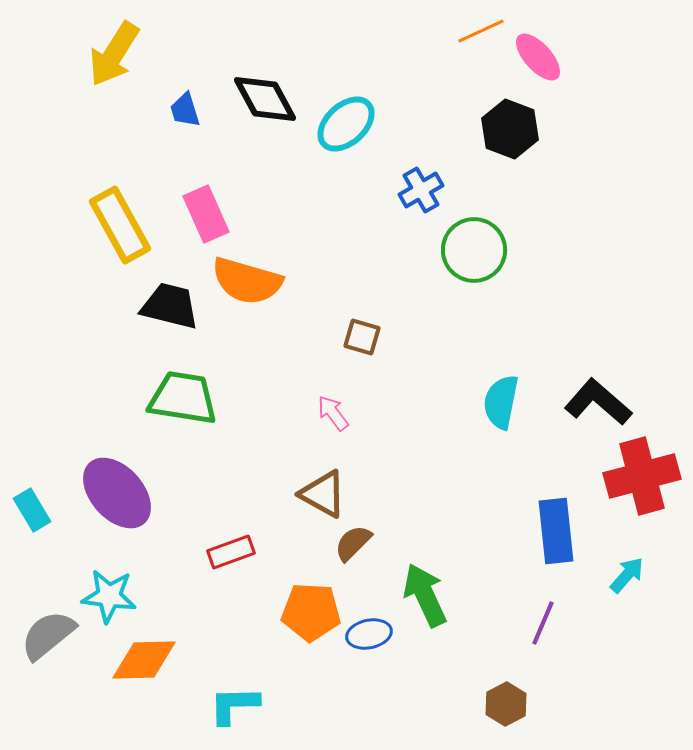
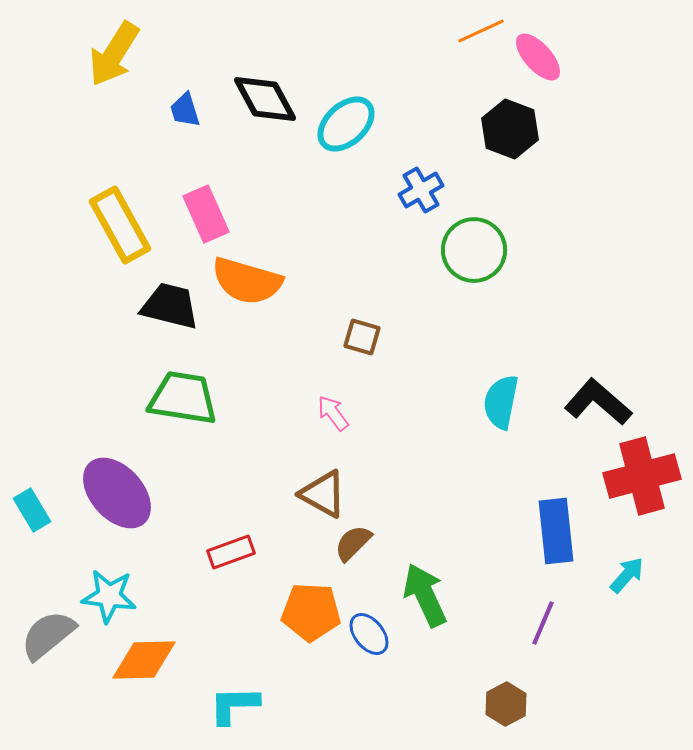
blue ellipse: rotated 63 degrees clockwise
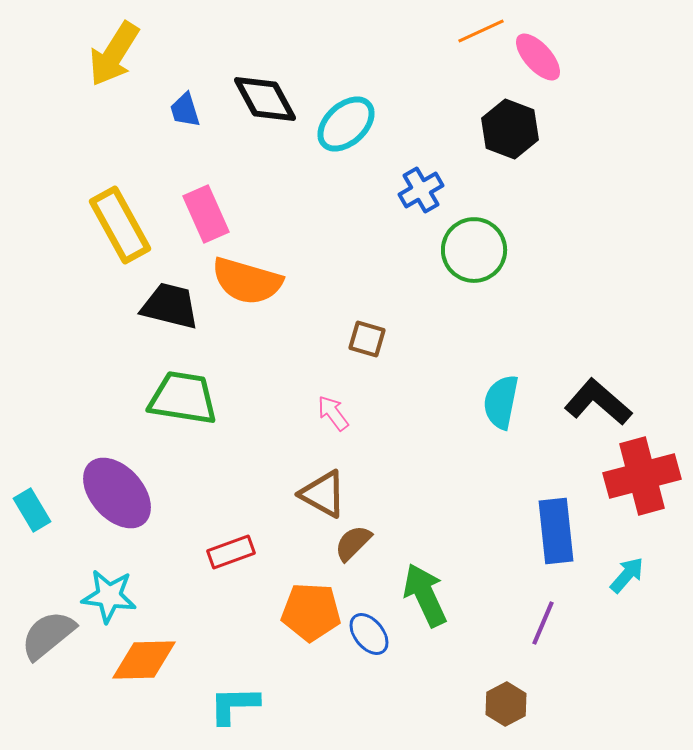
brown square: moved 5 px right, 2 px down
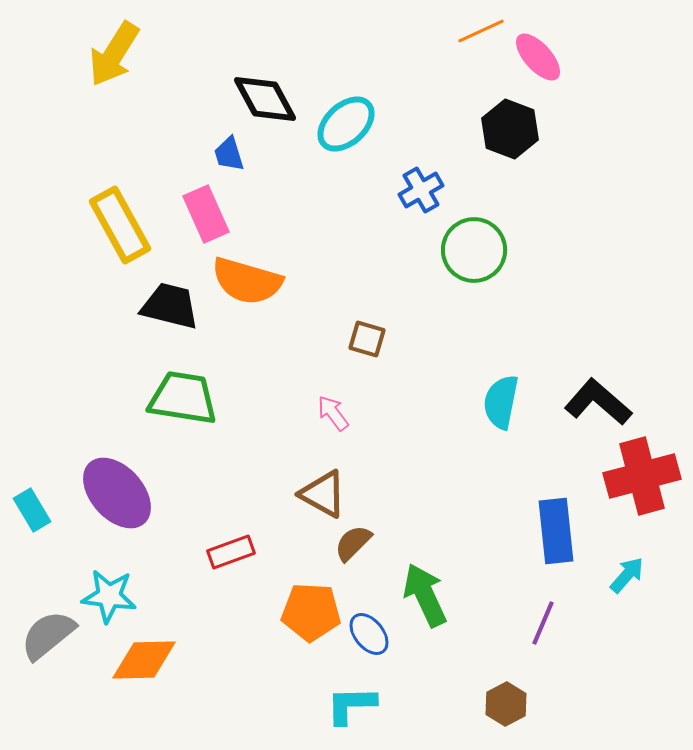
blue trapezoid: moved 44 px right, 44 px down
cyan L-shape: moved 117 px right
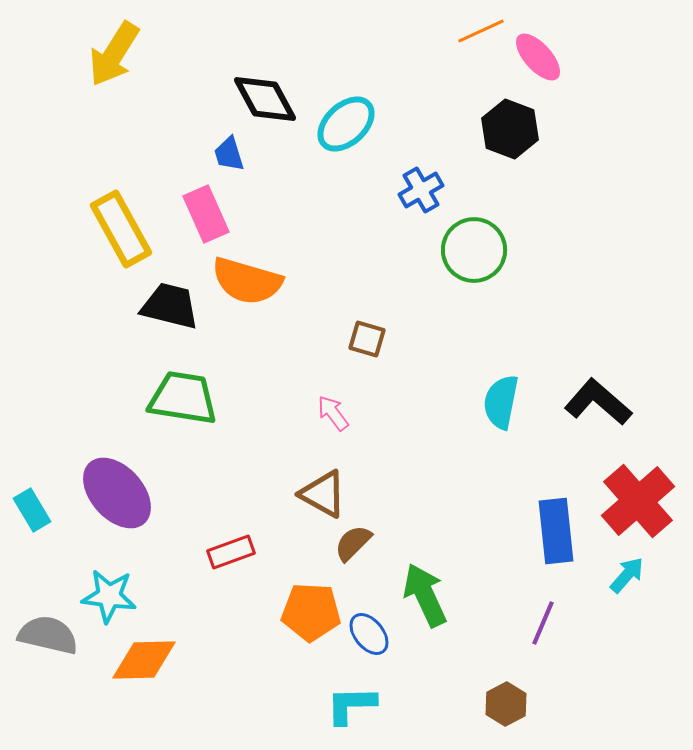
yellow rectangle: moved 1 px right, 4 px down
red cross: moved 4 px left, 25 px down; rotated 26 degrees counterclockwise
gray semicircle: rotated 52 degrees clockwise
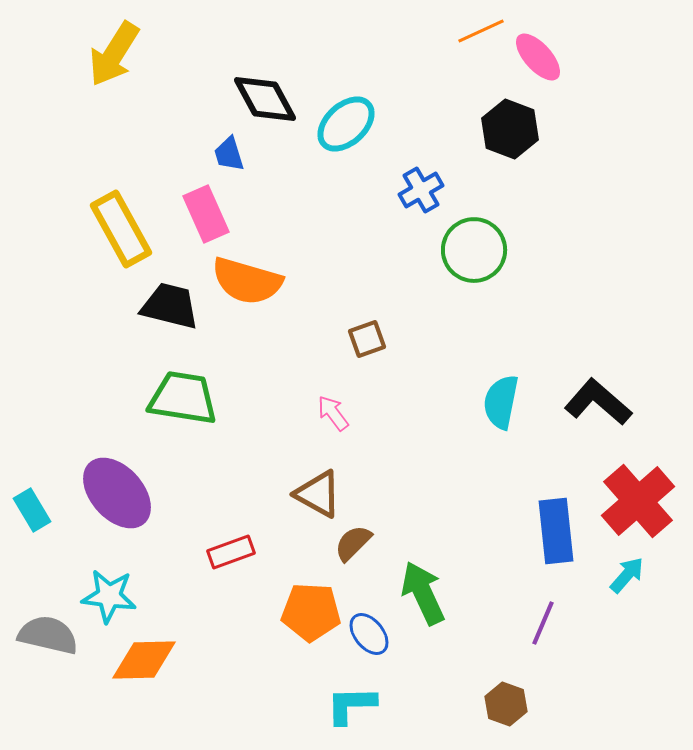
brown square: rotated 36 degrees counterclockwise
brown triangle: moved 5 px left
green arrow: moved 2 px left, 2 px up
brown hexagon: rotated 12 degrees counterclockwise
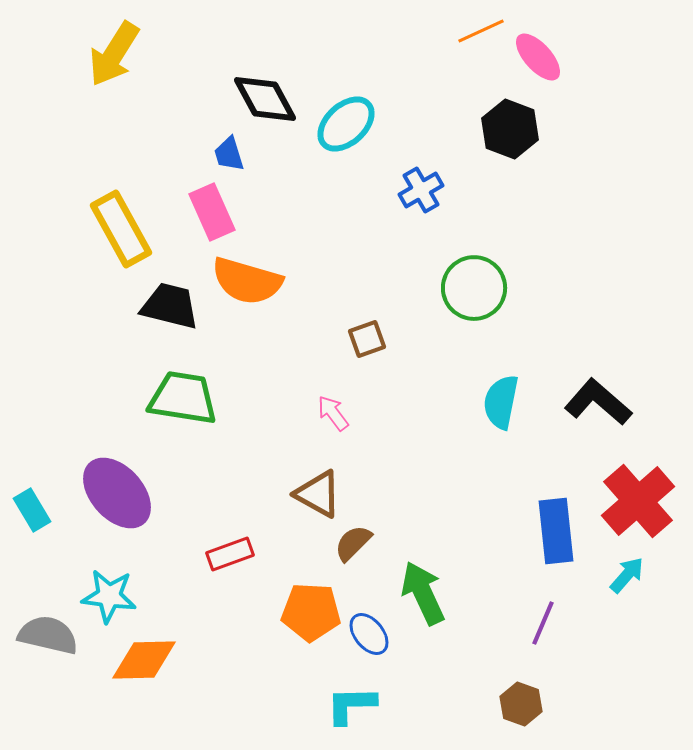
pink rectangle: moved 6 px right, 2 px up
green circle: moved 38 px down
red rectangle: moved 1 px left, 2 px down
brown hexagon: moved 15 px right
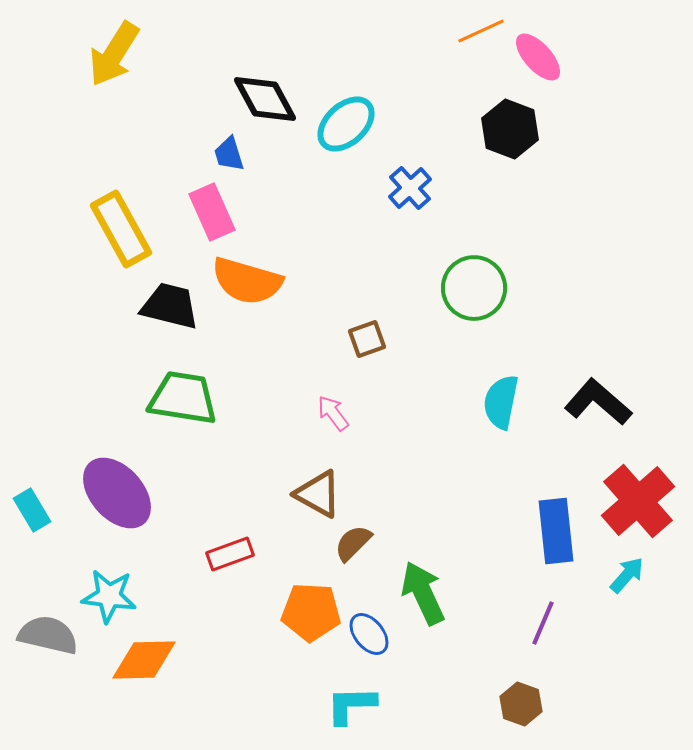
blue cross: moved 11 px left, 2 px up; rotated 12 degrees counterclockwise
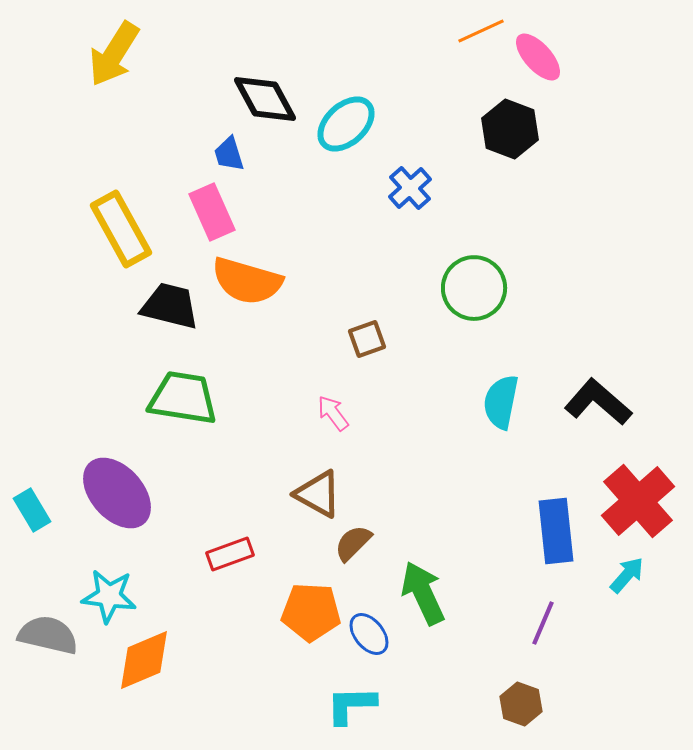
orange diamond: rotated 22 degrees counterclockwise
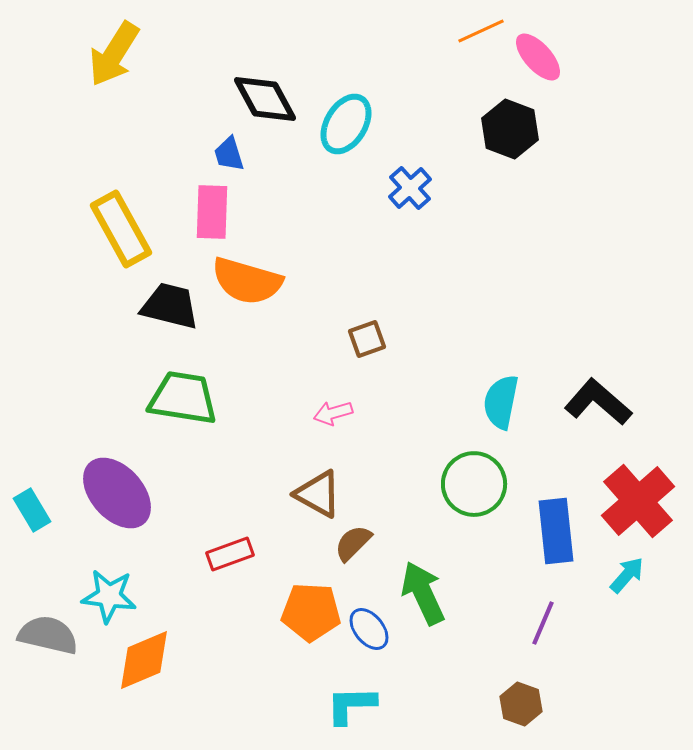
cyan ellipse: rotated 16 degrees counterclockwise
pink rectangle: rotated 26 degrees clockwise
green circle: moved 196 px down
pink arrow: rotated 69 degrees counterclockwise
blue ellipse: moved 5 px up
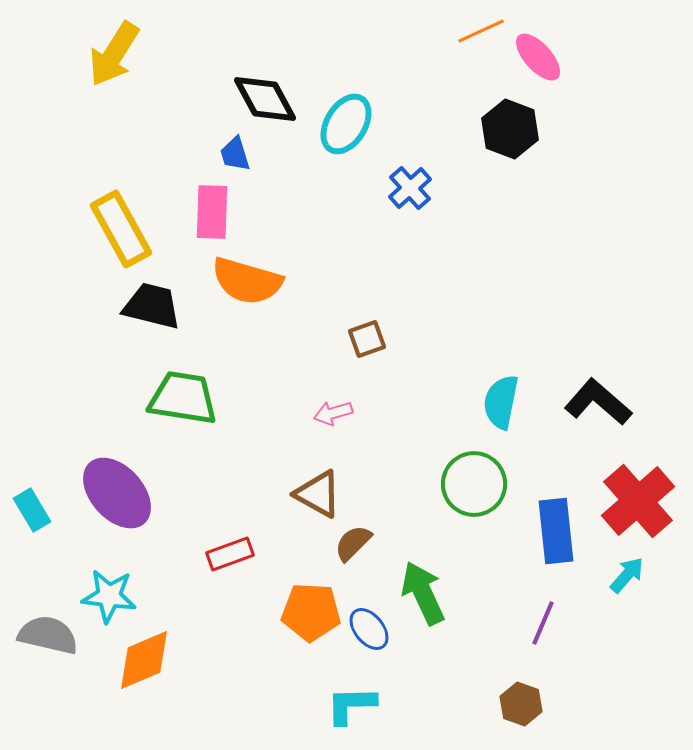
blue trapezoid: moved 6 px right
black trapezoid: moved 18 px left
